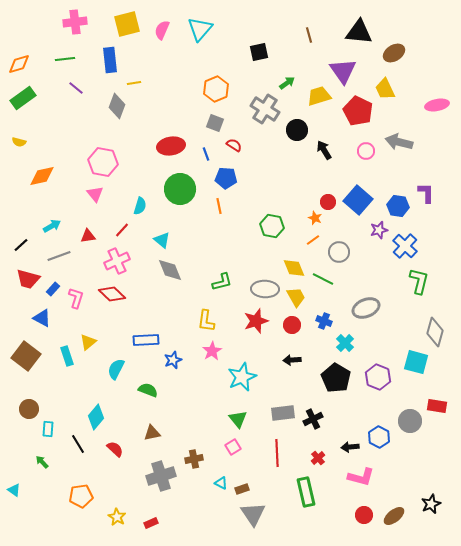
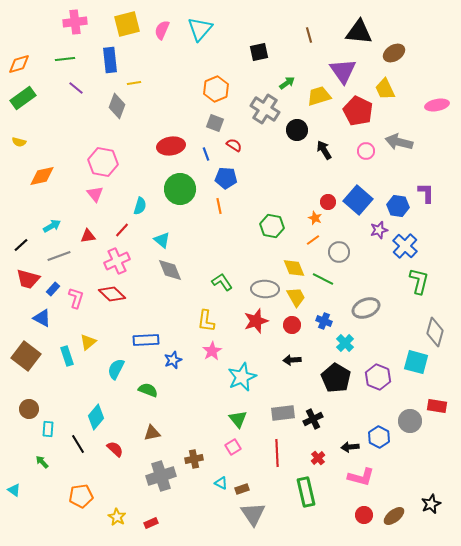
green L-shape at (222, 282): rotated 110 degrees counterclockwise
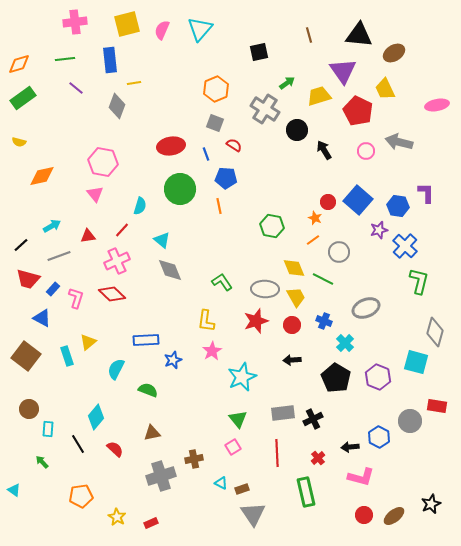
black triangle at (359, 32): moved 3 px down
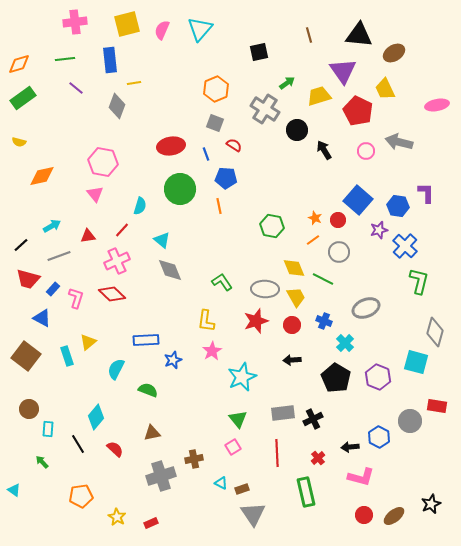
red circle at (328, 202): moved 10 px right, 18 px down
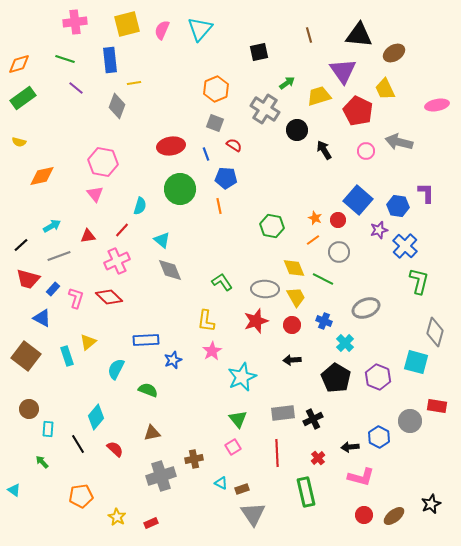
green line at (65, 59): rotated 24 degrees clockwise
red diamond at (112, 294): moved 3 px left, 3 px down
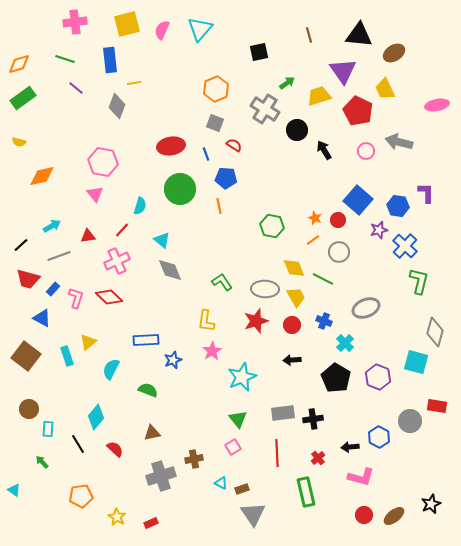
cyan semicircle at (116, 369): moved 5 px left
black cross at (313, 419): rotated 18 degrees clockwise
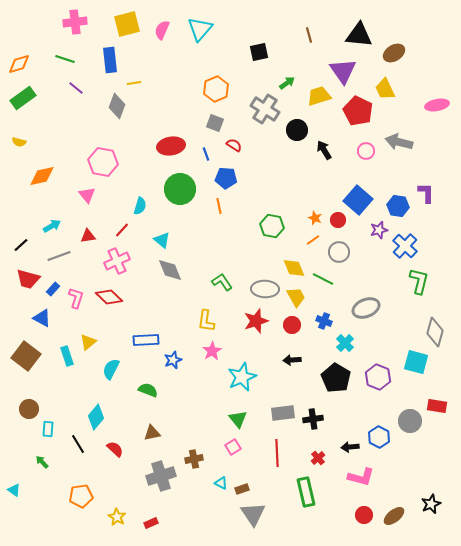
pink triangle at (95, 194): moved 8 px left, 1 px down
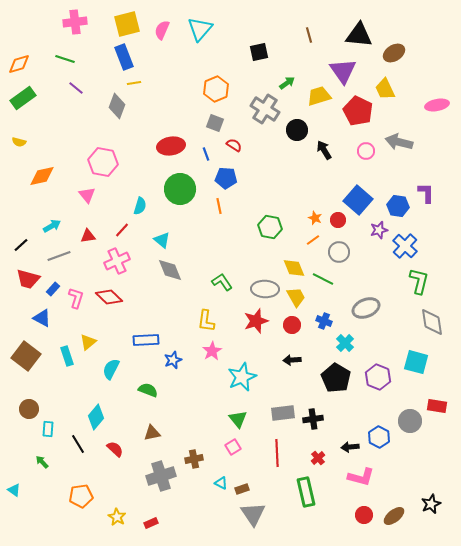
blue rectangle at (110, 60): moved 14 px right, 3 px up; rotated 15 degrees counterclockwise
green hexagon at (272, 226): moved 2 px left, 1 px down
gray diamond at (435, 332): moved 3 px left, 10 px up; rotated 24 degrees counterclockwise
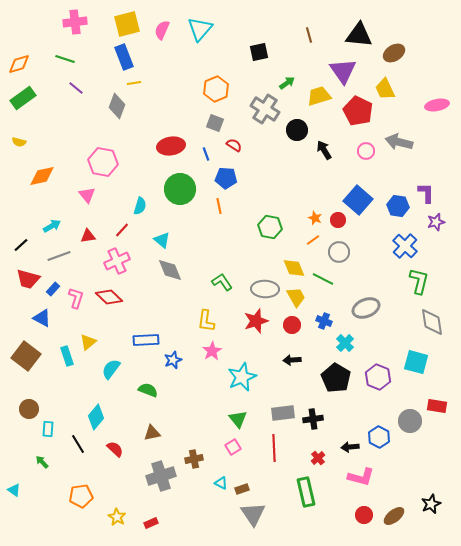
purple star at (379, 230): moved 57 px right, 8 px up
cyan semicircle at (111, 369): rotated 10 degrees clockwise
red line at (277, 453): moved 3 px left, 5 px up
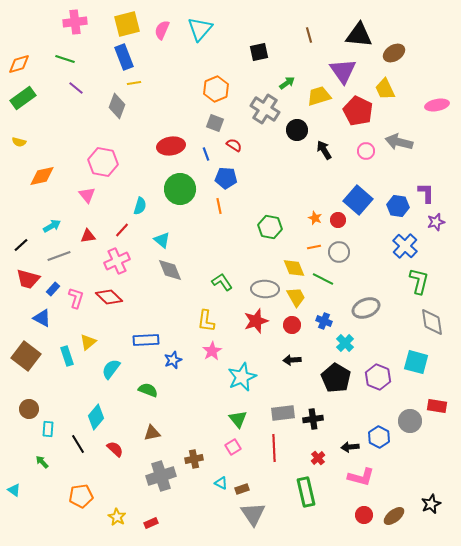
orange line at (313, 240): moved 1 px right, 7 px down; rotated 24 degrees clockwise
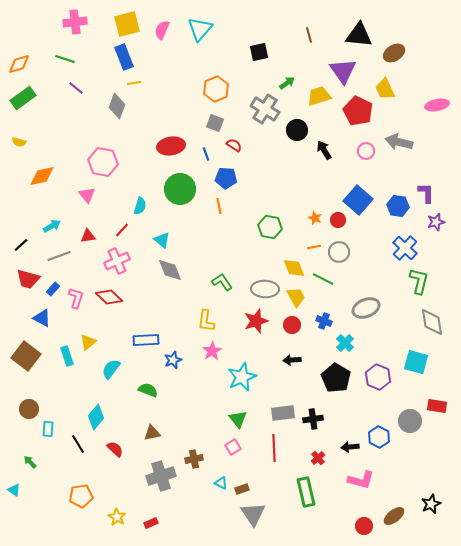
blue cross at (405, 246): moved 2 px down
green arrow at (42, 462): moved 12 px left
pink L-shape at (361, 477): moved 3 px down
red circle at (364, 515): moved 11 px down
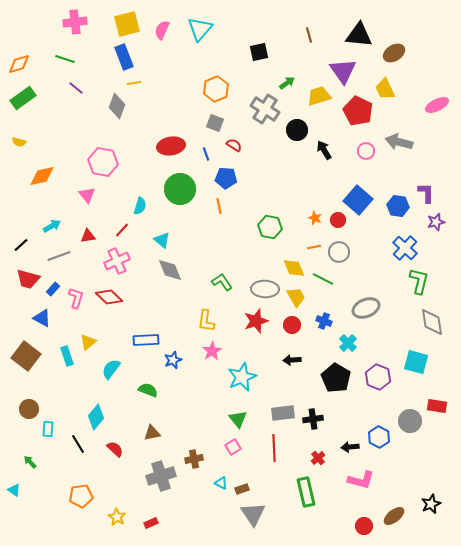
pink ellipse at (437, 105): rotated 15 degrees counterclockwise
cyan cross at (345, 343): moved 3 px right
